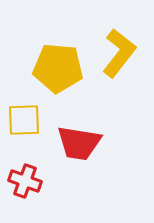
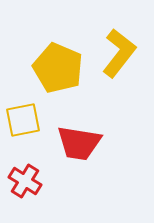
yellow pentagon: rotated 18 degrees clockwise
yellow square: moved 1 px left; rotated 9 degrees counterclockwise
red cross: rotated 12 degrees clockwise
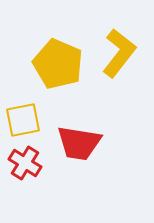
yellow pentagon: moved 4 px up
red cross: moved 18 px up
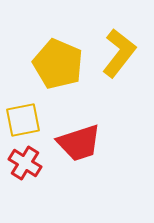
red trapezoid: rotated 27 degrees counterclockwise
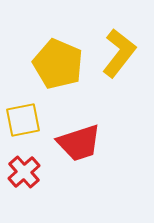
red cross: moved 1 px left, 9 px down; rotated 16 degrees clockwise
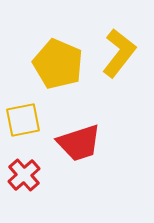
red cross: moved 3 px down
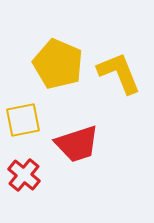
yellow L-shape: moved 20 px down; rotated 60 degrees counterclockwise
red trapezoid: moved 2 px left, 1 px down
red cross: rotated 8 degrees counterclockwise
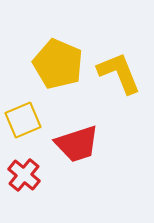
yellow square: rotated 12 degrees counterclockwise
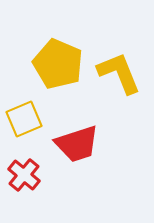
yellow square: moved 1 px right, 1 px up
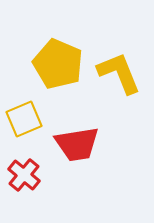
red trapezoid: rotated 9 degrees clockwise
